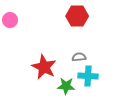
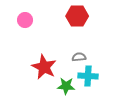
pink circle: moved 15 px right
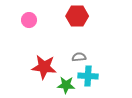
pink circle: moved 4 px right
red star: rotated 20 degrees counterclockwise
green star: moved 1 px up
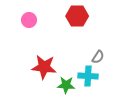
gray semicircle: moved 19 px right; rotated 128 degrees clockwise
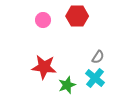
pink circle: moved 14 px right
cyan cross: moved 7 px right, 2 px down; rotated 36 degrees clockwise
green star: moved 1 px right; rotated 24 degrees counterclockwise
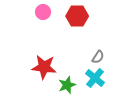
pink circle: moved 8 px up
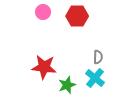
gray semicircle: rotated 32 degrees counterclockwise
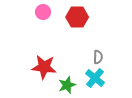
red hexagon: moved 1 px down
